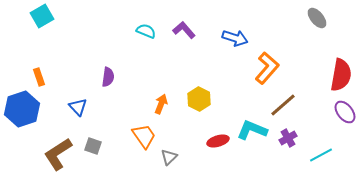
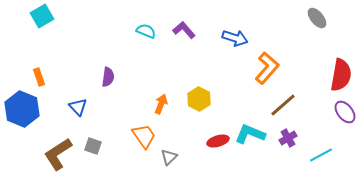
blue hexagon: rotated 20 degrees counterclockwise
cyan L-shape: moved 2 px left, 4 px down
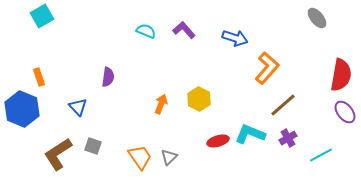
orange trapezoid: moved 4 px left, 21 px down
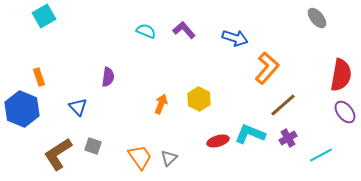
cyan square: moved 2 px right
gray triangle: moved 1 px down
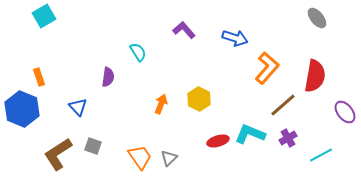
cyan semicircle: moved 8 px left, 21 px down; rotated 36 degrees clockwise
red semicircle: moved 26 px left, 1 px down
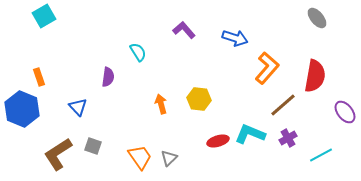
yellow hexagon: rotated 20 degrees counterclockwise
orange arrow: rotated 36 degrees counterclockwise
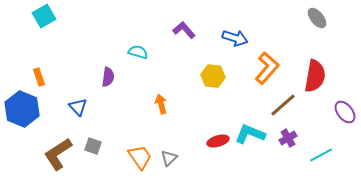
cyan semicircle: rotated 42 degrees counterclockwise
yellow hexagon: moved 14 px right, 23 px up
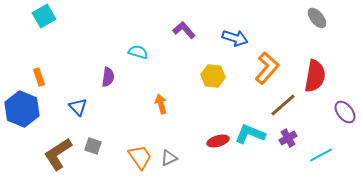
gray triangle: rotated 18 degrees clockwise
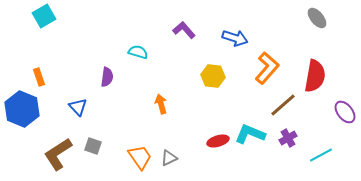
purple semicircle: moved 1 px left
